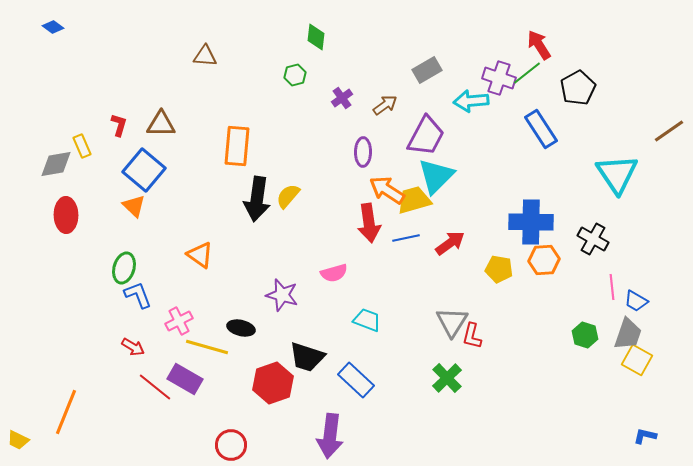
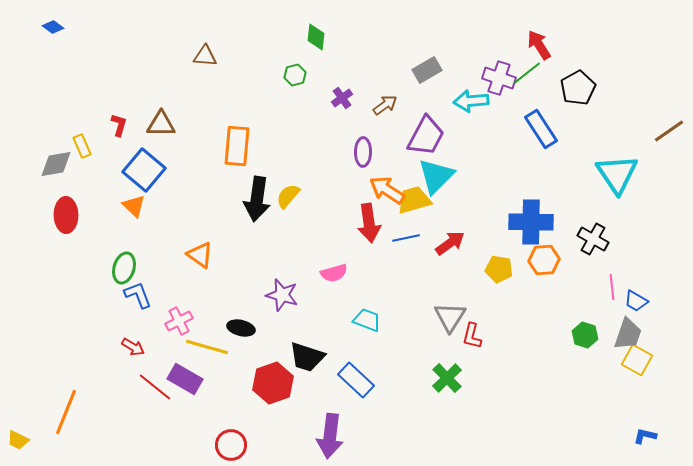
gray triangle at (452, 322): moved 2 px left, 5 px up
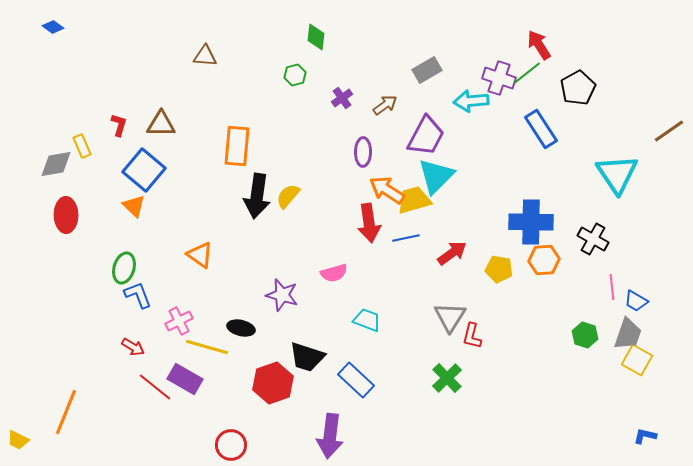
black arrow at (257, 199): moved 3 px up
red arrow at (450, 243): moved 2 px right, 10 px down
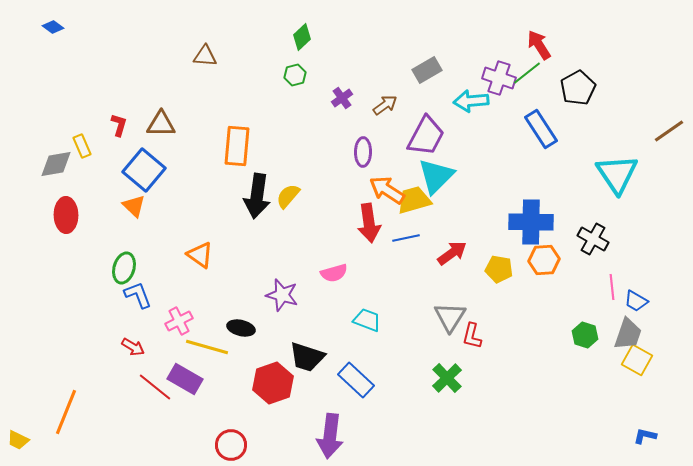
green diamond at (316, 37): moved 14 px left; rotated 40 degrees clockwise
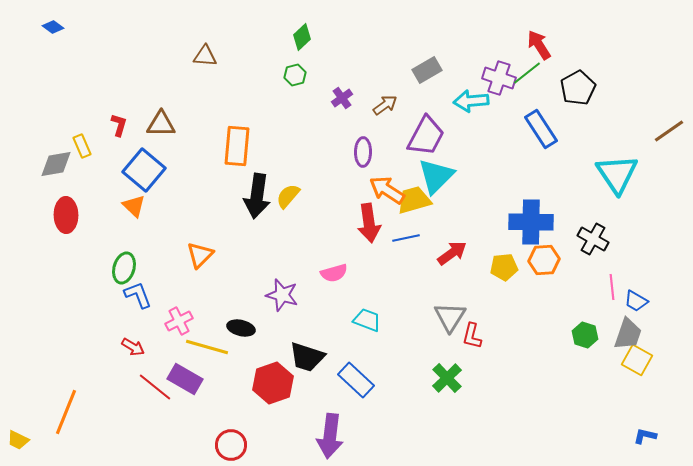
orange triangle at (200, 255): rotated 40 degrees clockwise
yellow pentagon at (499, 269): moved 5 px right, 2 px up; rotated 16 degrees counterclockwise
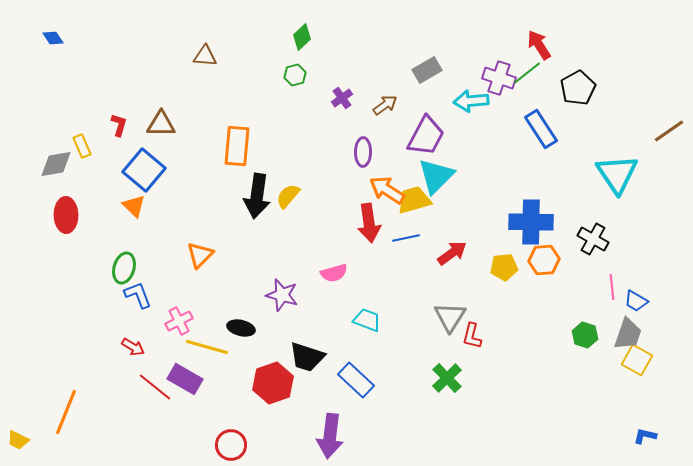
blue diamond at (53, 27): moved 11 px down; rotated 20 degrees clockwise
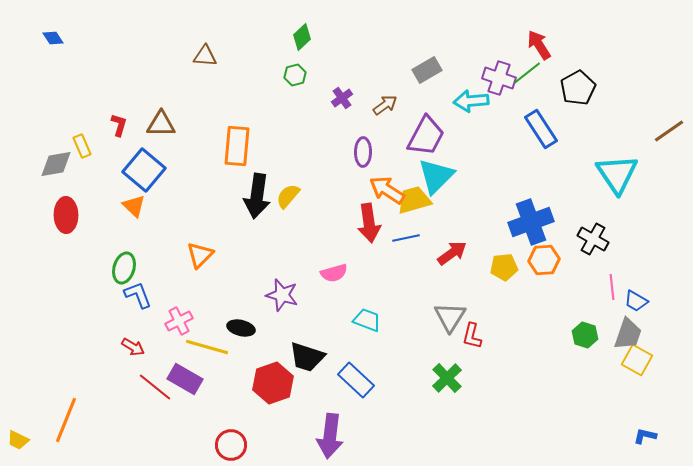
blue cross at (531, 222): rotated 21 degrees counterclockwise
orange line at (66, 412): moved 8 px down
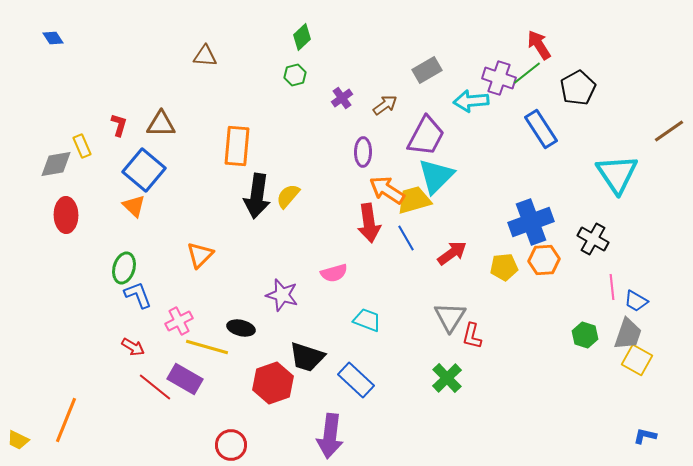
blue line at (406, 238): rotated 72 degrees clockwise
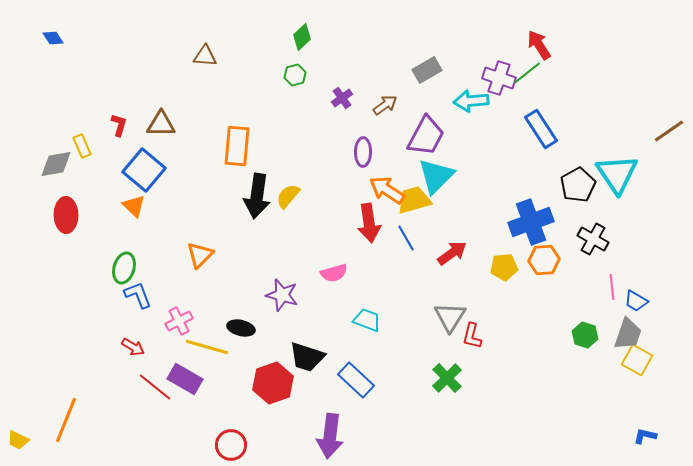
black pentagon at (578, 88): moved 97 px down
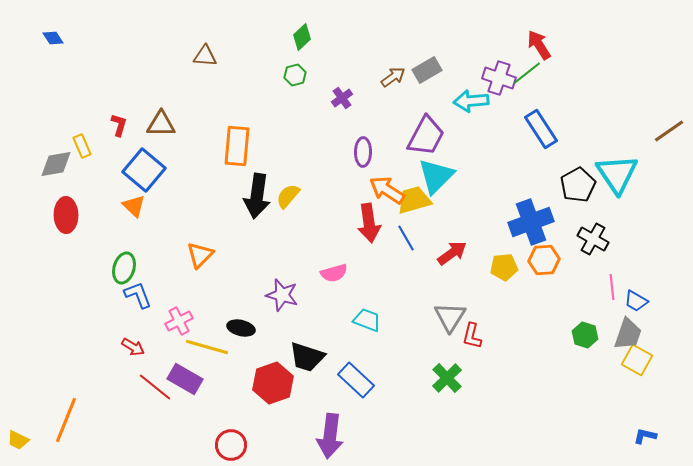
brown arrow at (385, 105): moved 8 px right, 28 px up
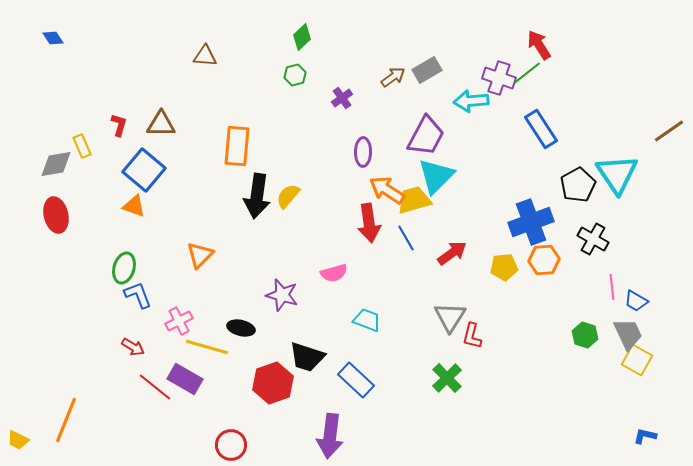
orange triangle at (134, 206): rotated 25 degrees counterclockwise
red ellipse at (66, 215): moved 10 px left; rotated 12 degrees counterclockwise
gray trapezoid at (628, 334): rotated 44 degrees counterclockwise
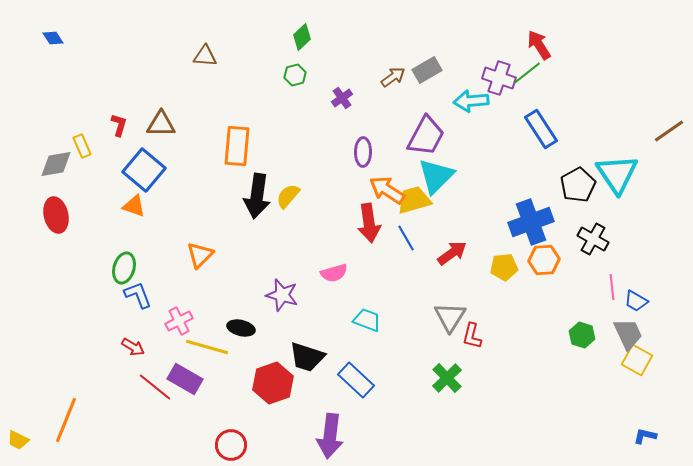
green hexagon at (585, 335): moved 3 px left
